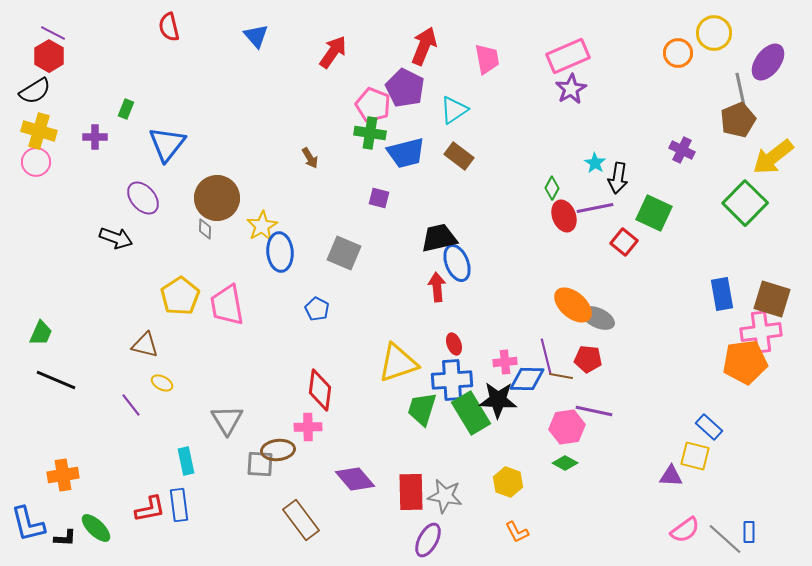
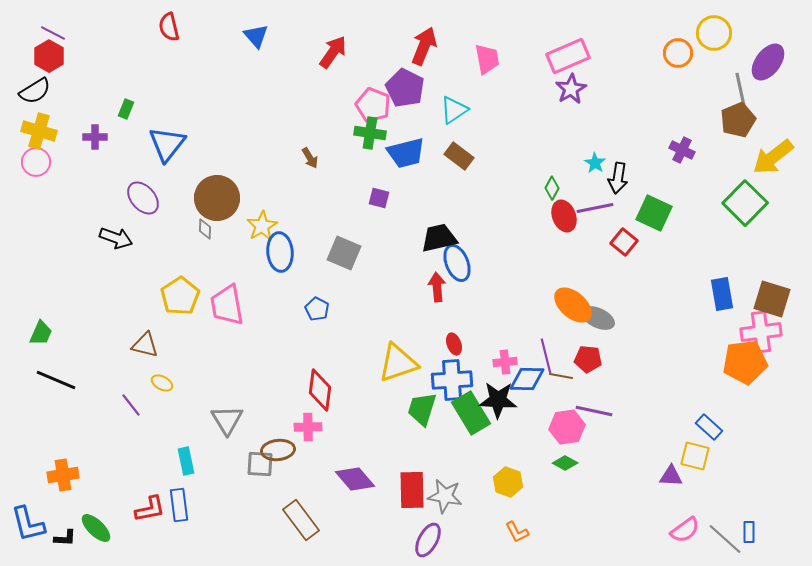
red rectangle at (411, 492): moved 1 px right, 2 px up
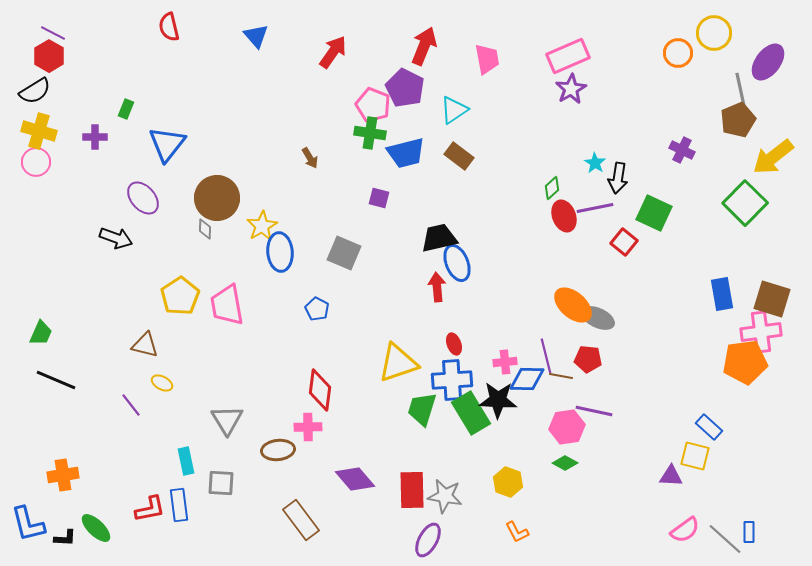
green diamond at (552, 188): rotated 20 degrees clockwise
gray square at (260, 464): moved 39 px left, 19 px down
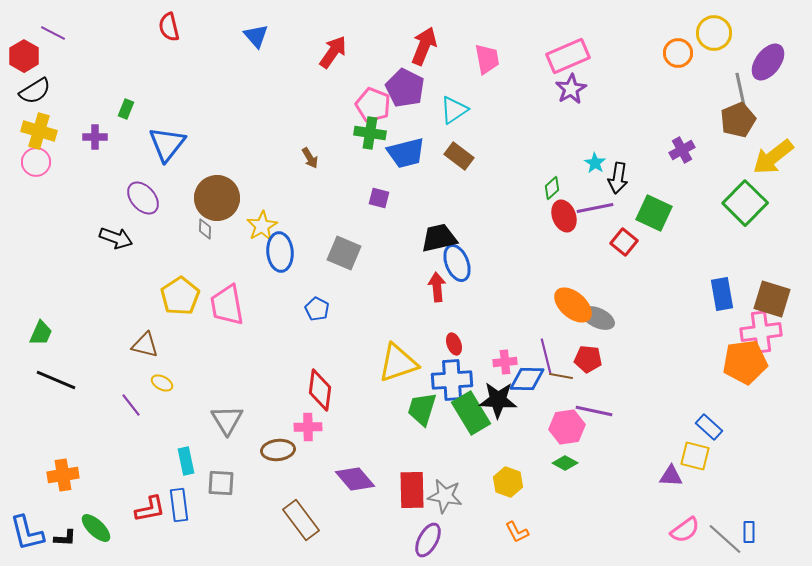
red hexagon at (49, 56): moved 25 px left
purple cross at (682, 150): rotated 35 degrees clockwise
blue L-shape at (28, 524): moved 1 px left, 9 px down
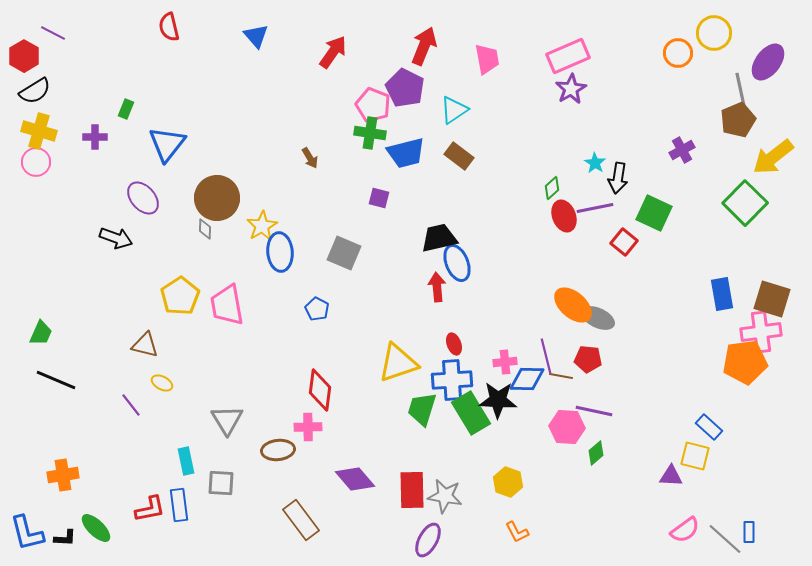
pink hexagon at (567, 427): rotated 12 degrees clockwise
green diamond at (565, 463): moved 31 px right, 10 px up; rotated 70 degrees counterclockwise
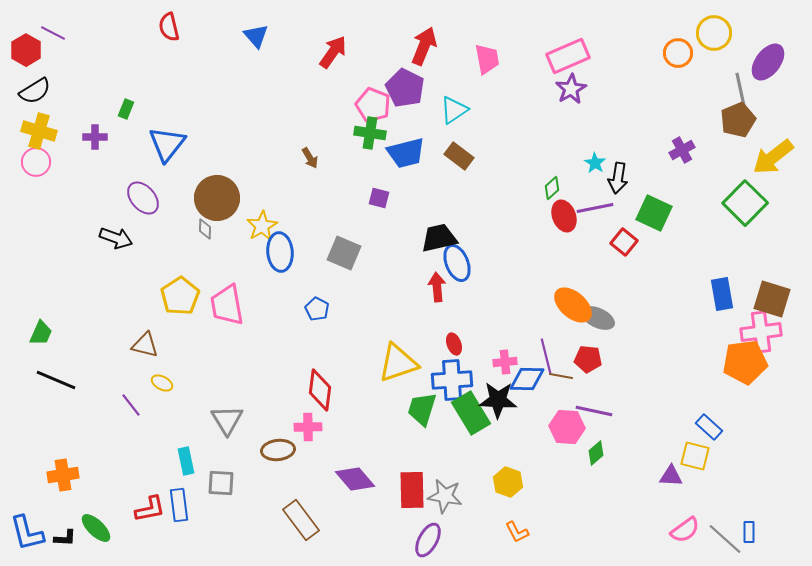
red hexagon at (24, 56): moved 2 px right, 6 px up
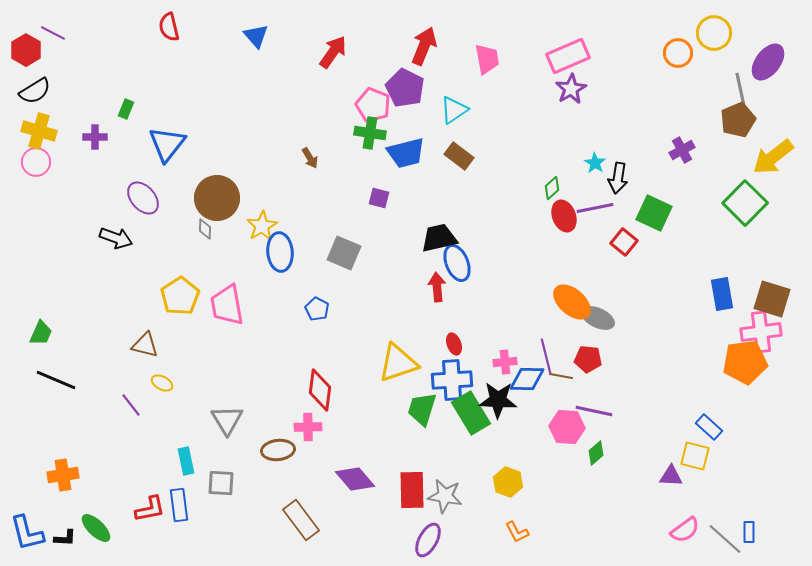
orange ellipse at (573, 305): moved 1 px left, 3 px up
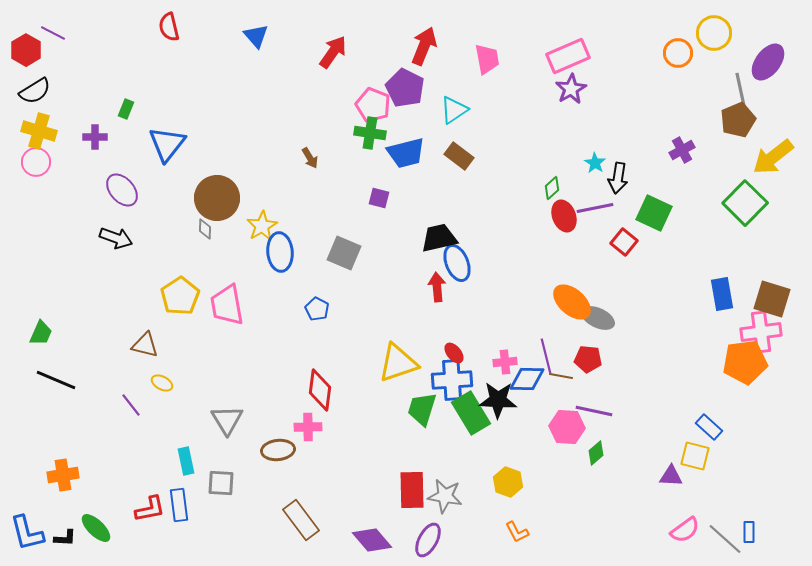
purple ellipse at (143, 198): moved 21 px left, 8 px up
red ellipse at (454, 344): moved 9 px down; rotated 20 degrees counterclockwise
purple diamond at (355, 479): moved 17 px right, 61 px down
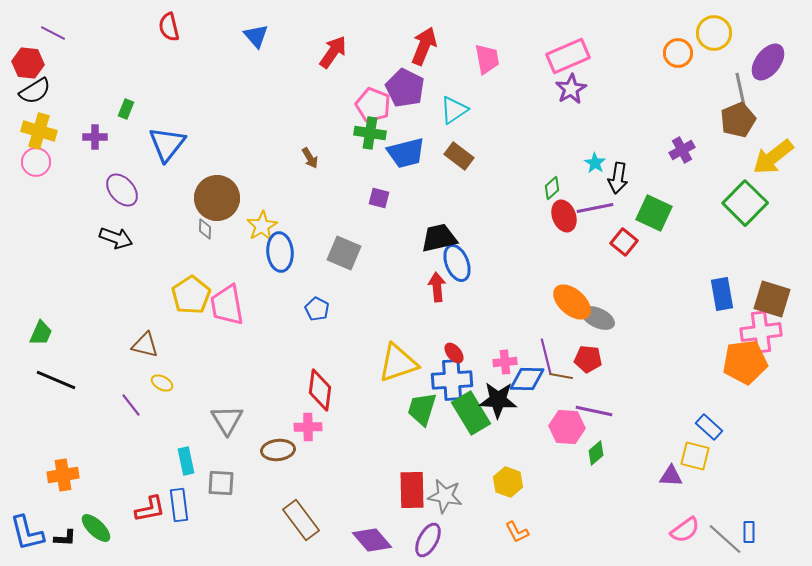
red hexagon at (26, 50): moved 2 px right, 13 px down; rotated 24 degrees counterclockwise
yellow pentagon at (180, 296): moved 11 px right, 1 px up
